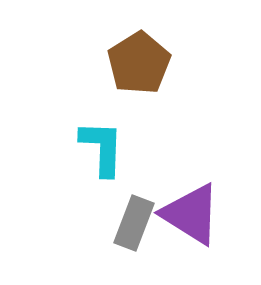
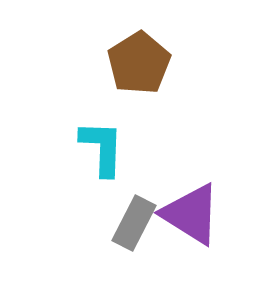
gray rectangle: rotated 6 degrees clockwise
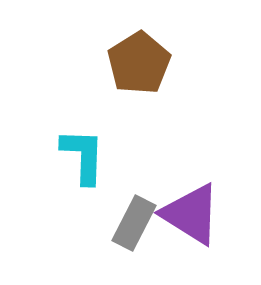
cyan L-shape: moved 19 px left, 8 px down
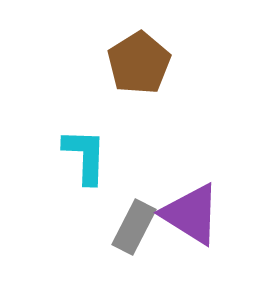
cyan L-shape: moved 2 px right
gray rectangle: moved 4 px down
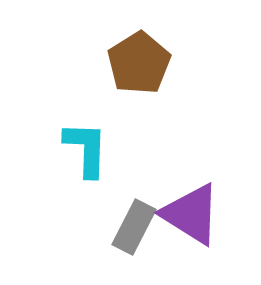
cyan L-shape: moved 1 px right, 7 px up
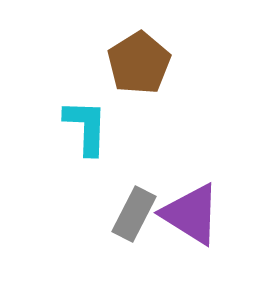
cyan L-shape: moved 22 px up
gray rectangle: moved 13 px up
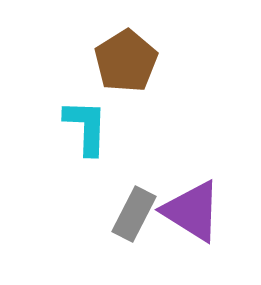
brown pentagon: moved 13 px left, 2 px up
purple triangle: moved 1 px right, 3 px up
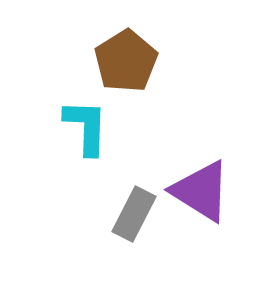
purple triangle: moved 9 px right, 20 px up
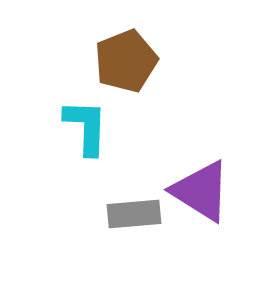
brown pentagon: rotated 10 degrees clockwise
gray rectangle: rotated 58 degrees clockwise
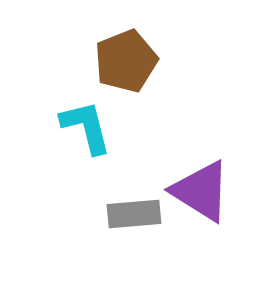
cyan L-shape: rotated 16 degrees counterclockwise
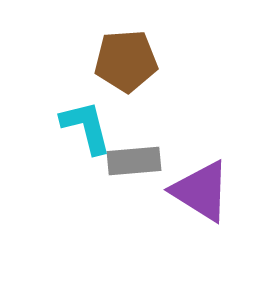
brown pentagon: rotated 18 degrees clockwise
gray rectangle: moved 53 px up
